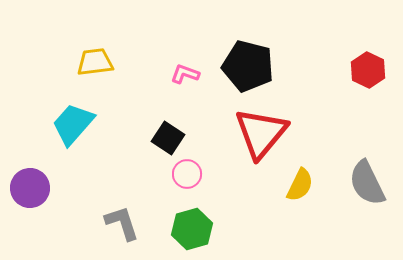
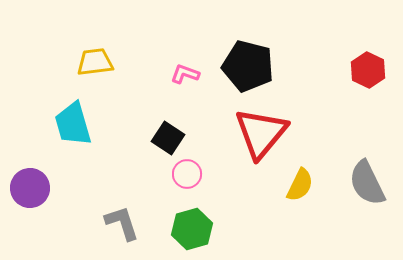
cyan trapezoid: rotated 57 degrees counterclockwise
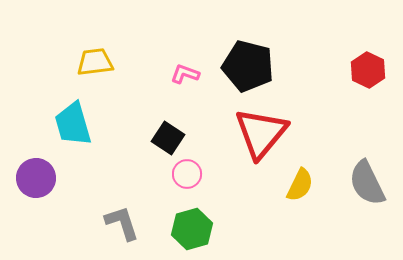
purple circle: moved 6 px right, 10 px up
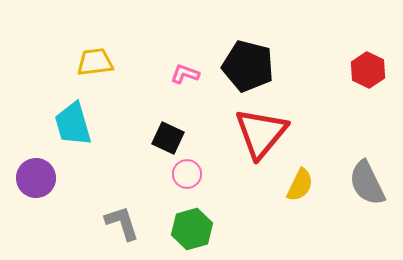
black square: rotated 8 degrees counterclockwise
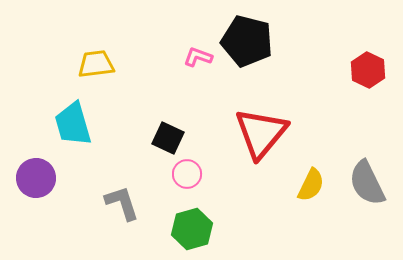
yellow trapezoid: moved 1 px right, 2 px down
black pentagon: moved 1 px left, 25 px up
pink L-shape: moved 13 px right, 17 px up
yellow semicircle: moved 11 px right
gray L-shape: moved 20 px up
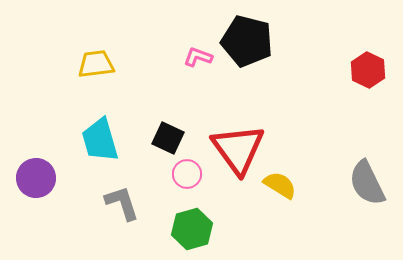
cyan trapezoid: moved 27 px right, 16 px down
red triangle: moved 23 px left, 16 px down; rotated 16 degrees counterclockwise
yellow semicircle: moved 31 px left; rotated 84 degrees counterclockwise
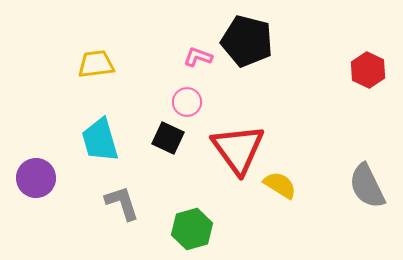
pink circle: moved 72 px up
gray semicircle: moved 3 px down
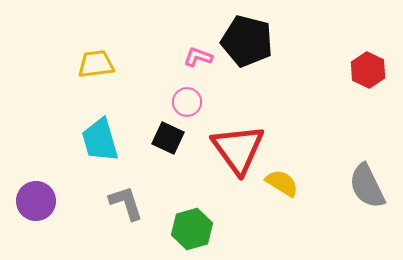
purple circle: moved 23 px down
yellow semicircle: moved 2 px right, 2 px up
gray L-shape: moved 4 px right
